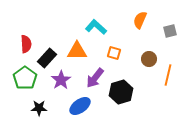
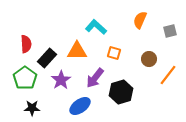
orange line: rotated 25 degrees clockwise
black star: moved 7 px left
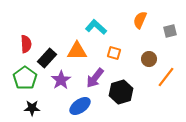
orange line: moved 2 px left, 2 px down
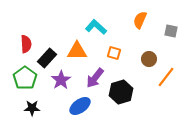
gray square: moved 1 px right; rotated 24 degrees clockwise
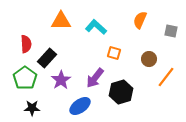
orange triangle: moved 16 px left, 30 px up
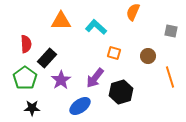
orange semicircle: moved 7 px left, 8 px up
brown circle: moved 1 px left, 3 px up
orange line: moved 4 px right; rotated 55 degrees counterclockwise
